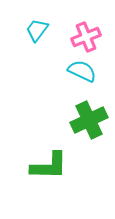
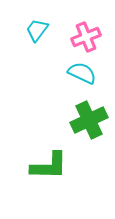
cyan semicircle: moved 2 px down
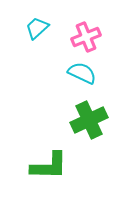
cyan trapezoid: moved 2 px up; rotated 10 degrees clockwise
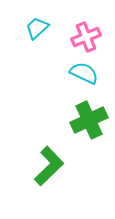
cyan semicircle: moved 2 px right
green L-shape: rotated 45 degrees counterclockwise
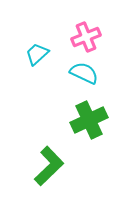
cyan trapezoid: moved 26 px down
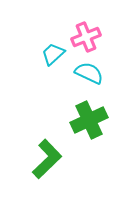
cyan trapezoid: moved 16 px right
cyan semicircle: moved 5 px right
green L-shape: moved 2 px left, 7 px up
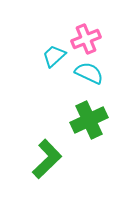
pink cross: moved 2 px down
cyan trapezoid: moved 1 px right, 2 px down
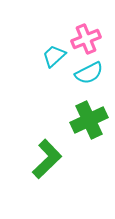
cyan semicircle: rotated 128 degrees clockwise
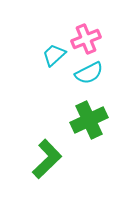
cyan trapezoid: moved 1 px up
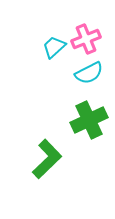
cyan trapezoid: moved 8 px up
